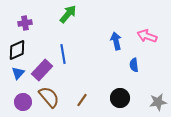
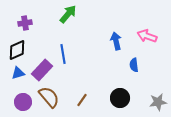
blue triangle: rotated 32 degrees clockwise
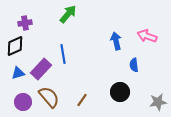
black diamond: moved 2 px left, 4 px up
purple rectangle: moved 1 px left, 1 px up
black circle: moved 6 px up
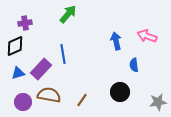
brown semicircle: moved 2 px up; rotated 40 degrees counterclockwise
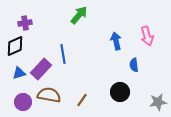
green arrow: moved 11 px right, 1 px down
pink arrow: rotated 126 degrees counterclockwise
blue triangle: moved 1 px right
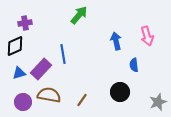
gray star: rotated 12 degrees counterclockwise
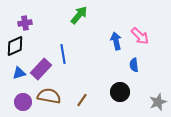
pink arrow: moved 7 px left; rotated 30 degrees counterclockwise
brown semicircle: moved 1 px down
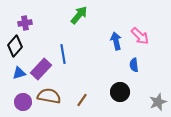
black diamond: rotated 25 degrees counterclockwise
